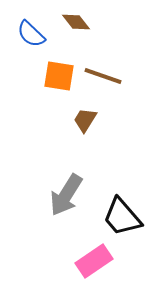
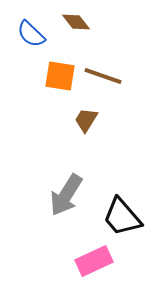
orange square: moved 1 px right
brown trapezoid: moved 1 px right
pink rectangle: rotated 9 degrees clockwise
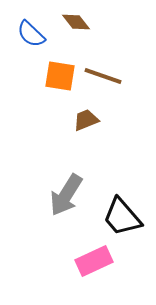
brown trapezoid: rotated 36 degrees clockwise
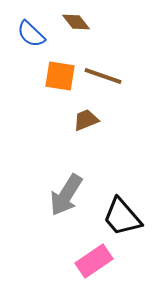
pink rectangle: rotated 9 degrees counterclockwise
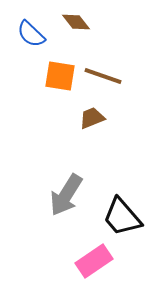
brown trapezoid: moved 6 px right, 2 px up
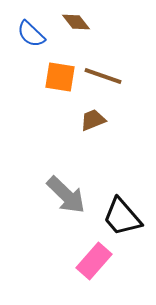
orange square: moved 1 px down
brown trapezoid: moved 1 px right, 2 px down
gray arrow: rotated 78 degrees counterclockwise
pink rectangle: rotated 15 degrees counterclockwise
